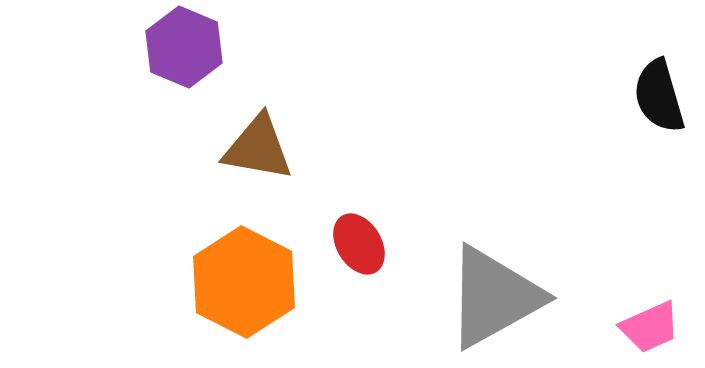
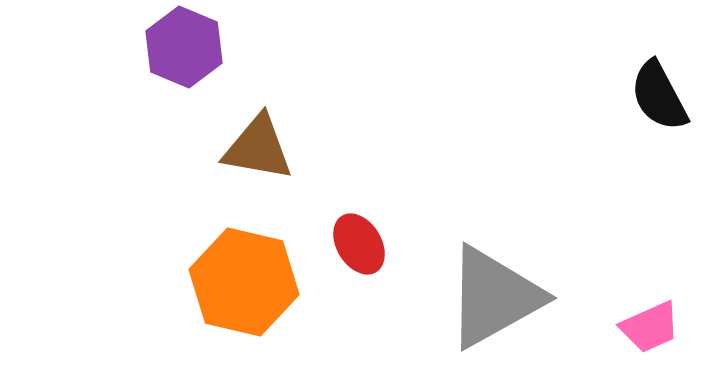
black semicircle: rotated 12 degrees counterclockwise
orange hexagon: rotated 14 degrees counterclockwise
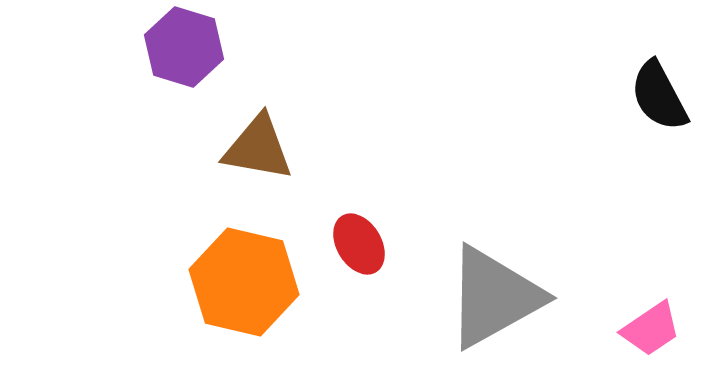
purple hexagon: rotated 6 degrees counterclockwise
pink trapezoid: moved 1 px right, 2 px down; rotated 10 degrees counterclockwise
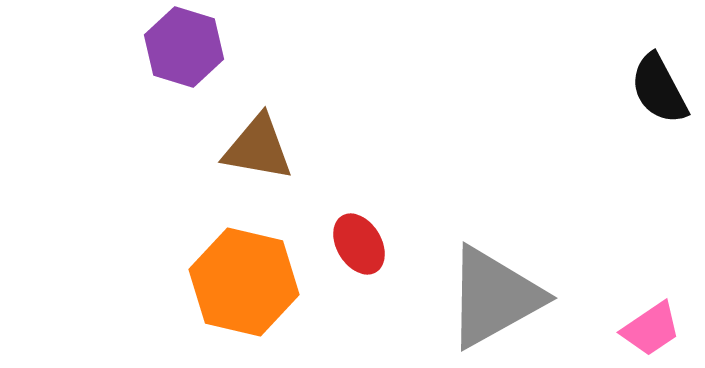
black semicircle: moved 7 px up
